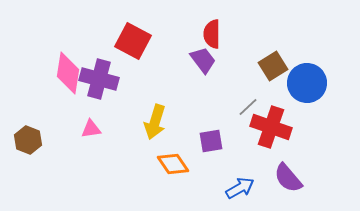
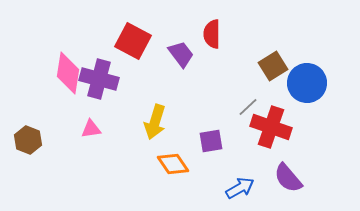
purple trapezoid: moved 22 px left, 6 px up
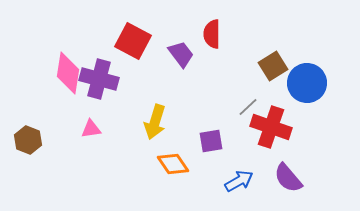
blue arrow: moved 1 px left, 7 px up
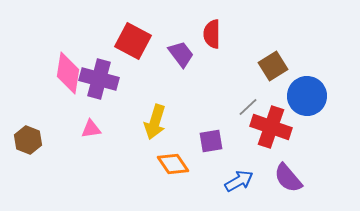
blue circle: moved 13 px down
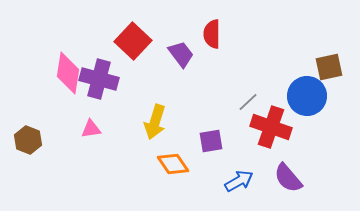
red square: rotated 15 degrees clockwise
brown square: moved 56 px right, 1 px down; rotated 20 degrees clockwise
gray line: moved 5 px up
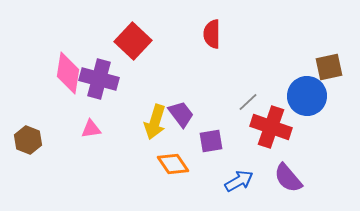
purple trapezoid: moved 60 px down
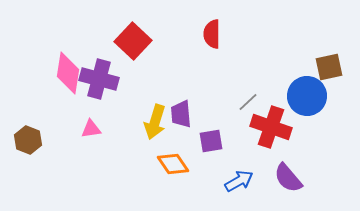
purple trapezoid: rotated 148 degrees counterclockwise
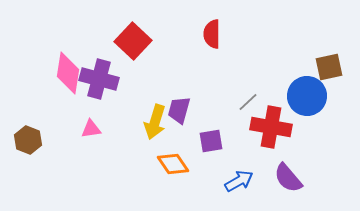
purple trapezoid: moved 2 px left, 4 px up; rotated 20 degrees clockwise
red cross: rotated 9 degrees counterclockwise
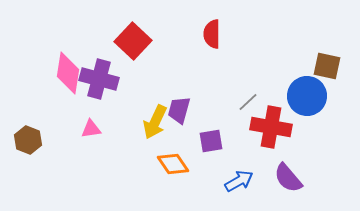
brown square: moved 2 px left, 1 px up; rotated 24 degrees clockwise
yellow arrow: rotated 8 degrees clockwise
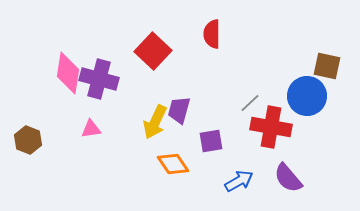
red square: moved 20 px right, 10 px down
gray line: moved 2 px right, 1 px down
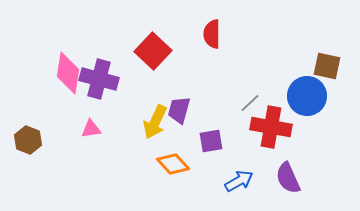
orange diamond: rotated 8 degrees counterclockwise
purple semicircle: rotated 16 degrees clockwise
